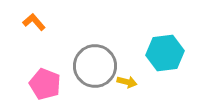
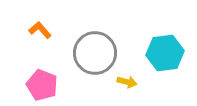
orange L-shape: moved 6 px right, 8 px down
gray circle: moved 13 px up
pink pentagon: moved 3 px left, 1 px down
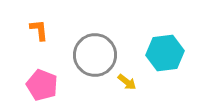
orange L-shape: moved 1 px left; rotated 35 degrees clockwise
gray circle: moved 2 px down
yellow arrow: rotated 24 degrees clockwise
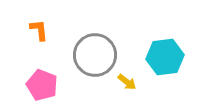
cyan hexagon: moved 4 px down
